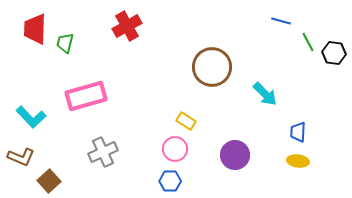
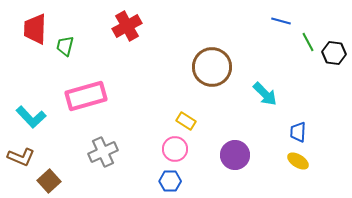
green trapezoid: moved 3 px down
yellow ellipse: rotated 25 degrees clockwise
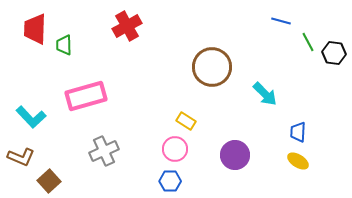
green trapezoid: moved 1 px left, 1 px up; rotated 15 degrees counterclockwise
gray cross: moved 1 px right, 1 px up
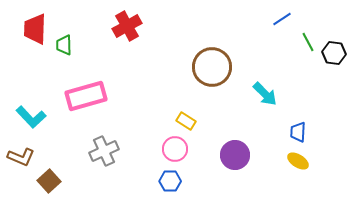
blue line: moved 1 px right, 2 px up; rotated 48 degrees counterclockwise
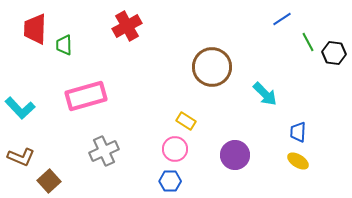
cyan L-shape: moved 11 px left, 9 px up
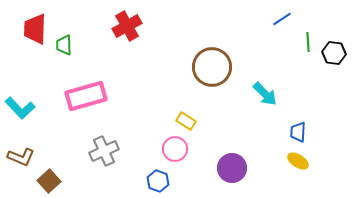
green line: rotated 24 degrees clockwise
purple circle: moved 3 px left, 13 px down
blue hexagon: moved 12 px left; rotated 20 degrees clockwise
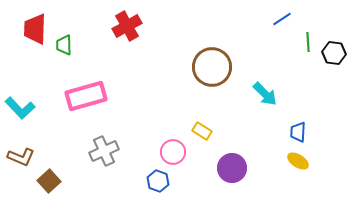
yellow rectangle: moved 16 px right, 10 px down
pink circle: moved 2 px left, 3 px down
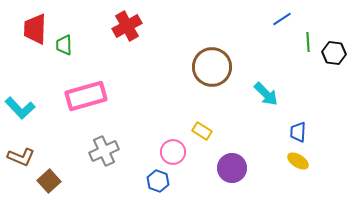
cyan arrow: moved 1 px right
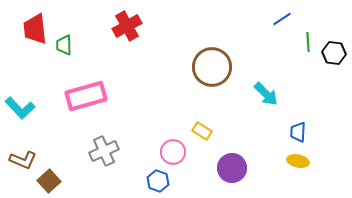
red trapezoid: rotated 8 degrees counterclockwise
brown L-shape: moved 2 px right, 3 px down
yellow ellipse: rotated 20 degrees counterclockwise
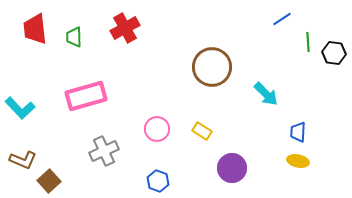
red cross: moved 2 px left, 2 px down
green trapezoid: moved 10 px right, 8 px up
pink circle: moved 16 px left, 23 px up
